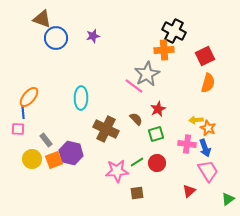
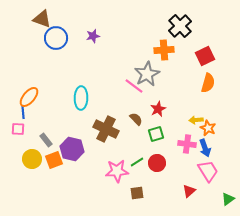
black cross: moved 6 px right, 5 px up; rotated 20 degrees clockwise
purple hexagon: moved 1 px right, 4 px up
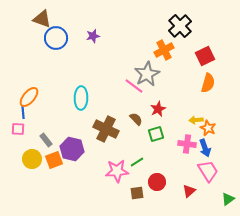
orange cross: rotated 24 degrees counterclockwise
red circle: moved 19 px down
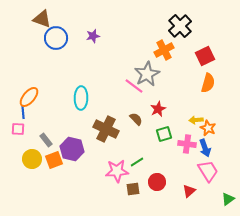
green square: moved 8 px right
brown square: moved 4 px left, 4 px up
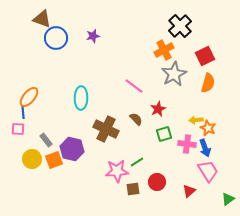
gray star: moved 27 px right
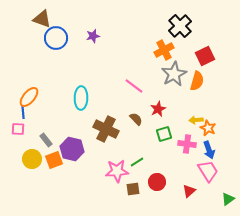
orange semicircle: moved 11 px left, 2 px up
blue arrow: moved 4 px right, 2 px down
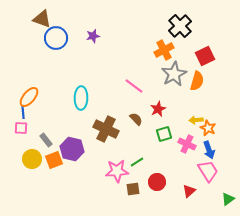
pink square: moved 3 px right, 1 px up
pink cross: rotated 18 degrees clockwise
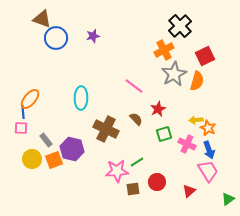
orange ellipse: moved 1 px right, 2 px down
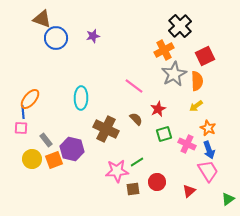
orange semicircle: rotated 18 degrees counterclockwise
yellow arrow: moved 14 px up; rotated 32 degrees counterclockwise
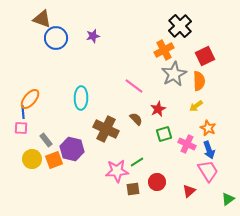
orange semicircle: moved 2 px right
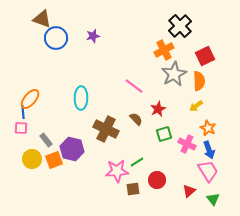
red circle: moved 2 px up
green triangle: moved 15 px left; rotated 32 degrees counterclockwise
